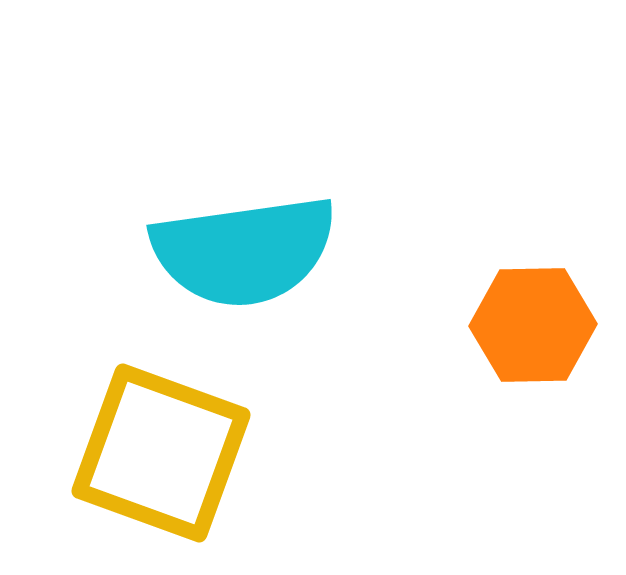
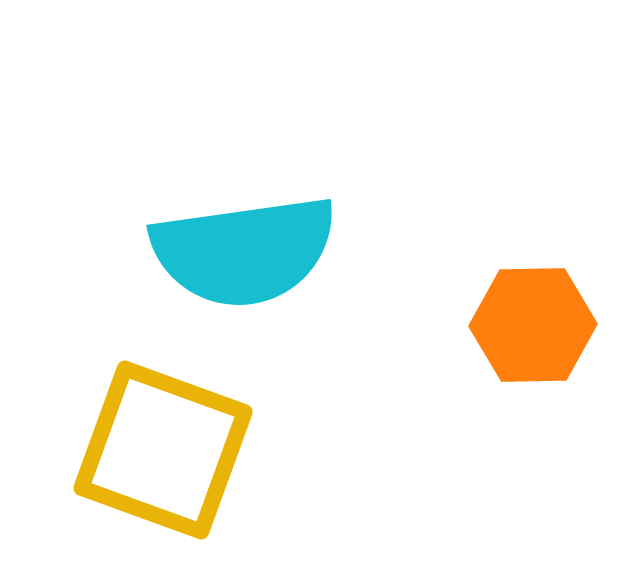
yellow square: moved 2 px right, 3 px up
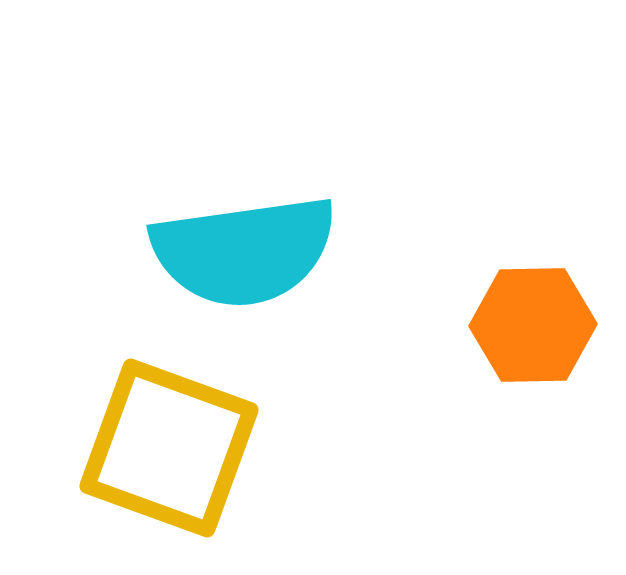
yellow square: moved 6 px right, 2 px up
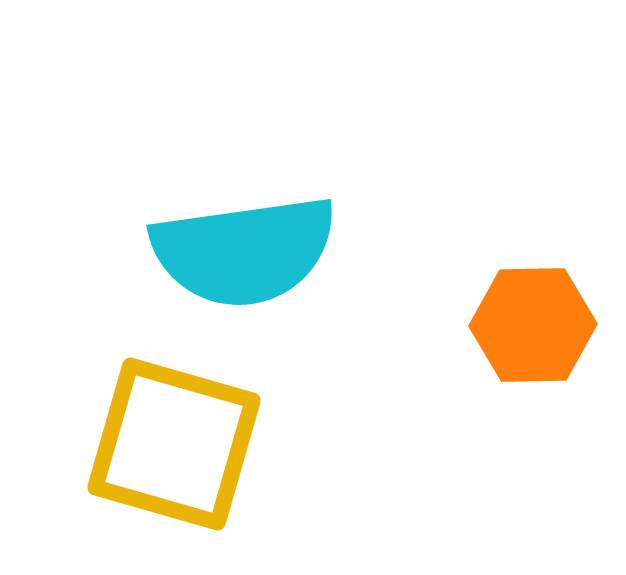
yellow square: moved 5 px right, 4 px up; rotated 4 degrees counterclockwise
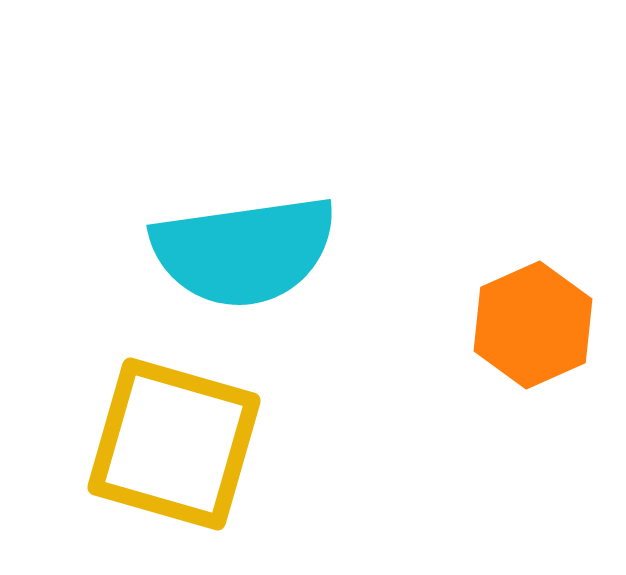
orange hexagon: rotated 23 degrees counterclockwise
